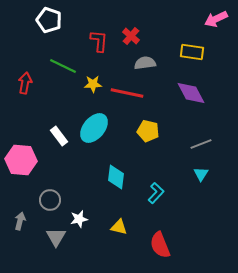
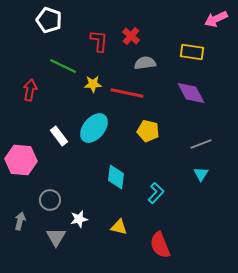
red arrow: moved 5 px right, 7 px down
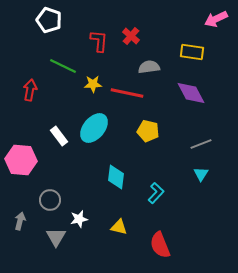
gray semicircle: moved 4 px right, 4 px down
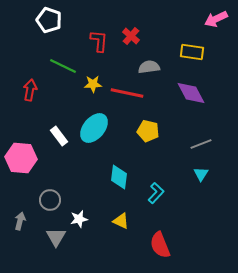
pink hexagon: moved 2 px up
cyan diamond: moved 3 px right
yellow triangle: moved 2 px right, 6 px up; rotated 12 degrees clockwise
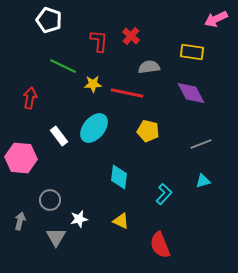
red arrow: moved 8 px down
cyan triangle: moved 2 px right, 7 px down; rotated 42 degrees clockwise
cyan L-shape: moved 8 px right, 1 px down
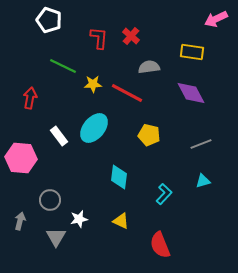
red L-shape: moved 3 px up
red line: rotated 16 degrees clockwise
yellow pentagon: moved 1 px right, 4 px down
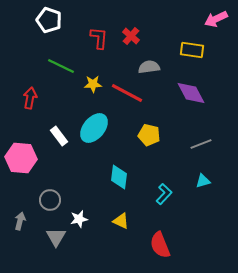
yellow rectangle: moved 2 px up
green line: moved 2 px left
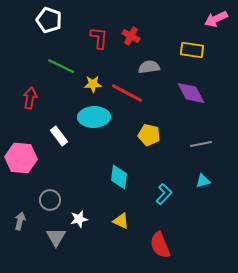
red cross: rotated 12 degrees counterclockwise
cyan ellipse: moved 11 px up; rotated 48 degrees clockwise
gray line: rotated 10 degrees clockwise
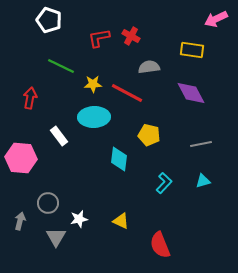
red L-shape: rotated 105 degrees counterclockwise
cyan diamond: moved 18 px up
cyan L-shape: moved 11 px up
gray circle: moved 2 px left, 3 px down
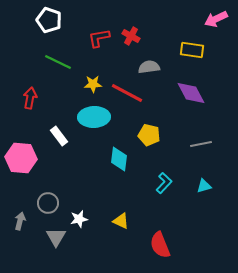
green line: moved 3 px left, 4 px up
cyan triangle: moved 1 px right, 5 px down
